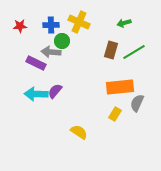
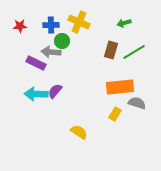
gray semicircle: rotated 84 degrees clockwise
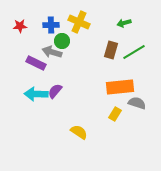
gray arrow: moved 1 px right; rotated 12 degrees clockwise
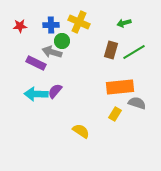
yellow semicircle: moved 2 px right, 1 px up
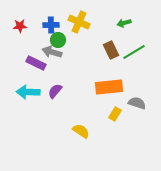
green circle: moved 4 px left, 1 px up
brown rectangle: rotated 42 degrees counterclockwise
orange rectangle: moved 11 px left
cyan arrow: moved 8 px left, 2 px up
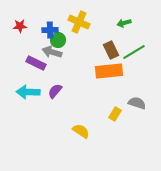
blue cross: moved 1 px left, 5 px down
orange rectangle: moved 16 px up
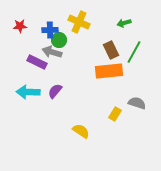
green circle: moved 1 px right
green line: rotated 30 degrees counterclockwise
purple rectangle: moved 1 px right, 1 px up
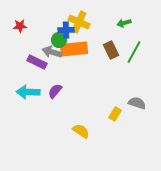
blue cross: moved 16 px right
orange rectangle: moved 35 px left, 22 px up
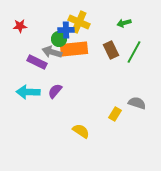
green circle: moved 1 px up
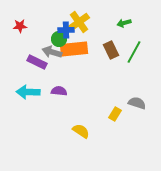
yellow cross: rotated 30 degrees clockwise
purple semicircle: moved 4 px right; rotated 56 degrees clockwise
